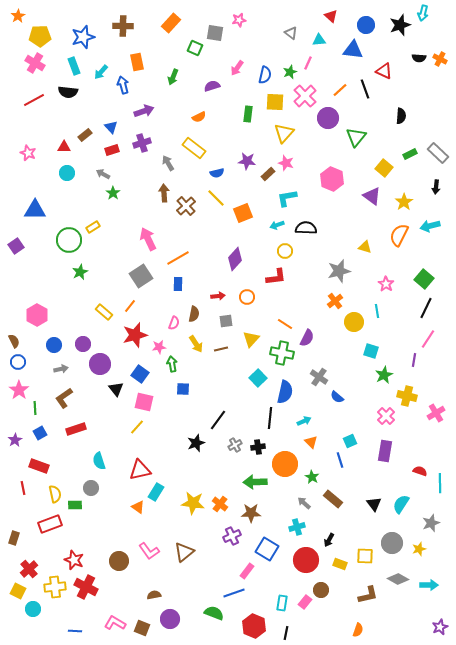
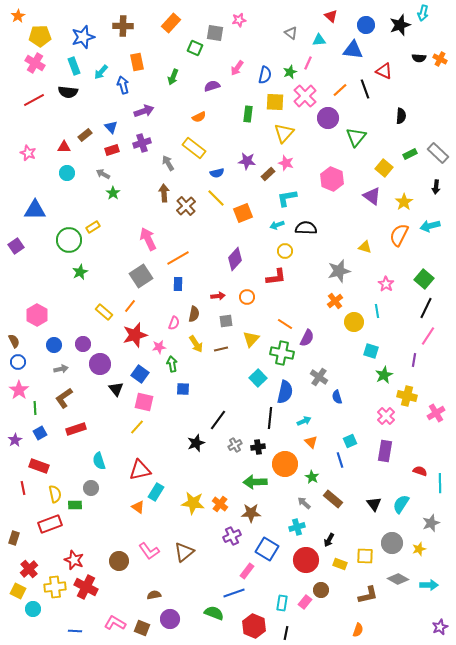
pink line at (428, 339): moved 3 px up
blue semicircle at (337, 397): rotated 32 degrees clockwise
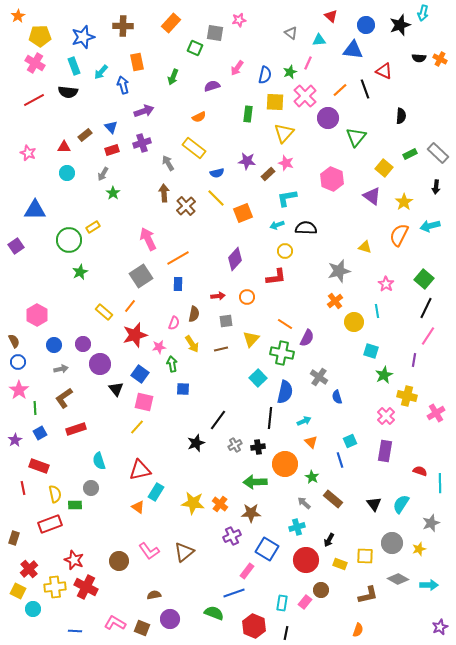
gray arrow at (103, 174): rotated 88 degrees counterclockwise
yellow arrow at (196, 344): moved 4 px left
